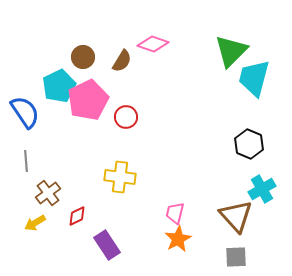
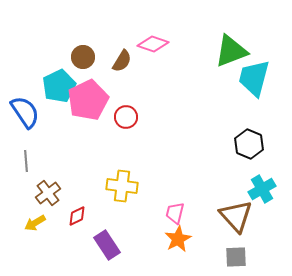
green triangle: rotated 24 degrees clockwise
yellow cross: moved 2 px right, 9 px down
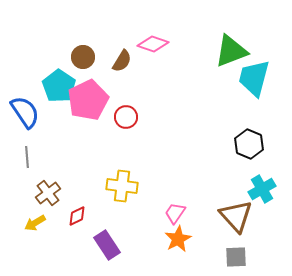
cyan pentagon: rotated 12 degrees counterclockwise
gray line: moved 1 px right, 4 px up
pink trapezoid: rotated 20 degrees clockwise
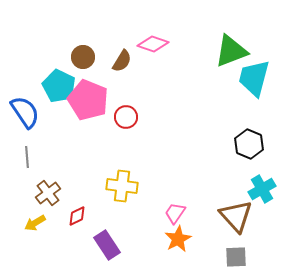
cyan pentagon: rotated 8 degrees counterclockwise
pink pentagon: rotated 24 degrees counterclockwise
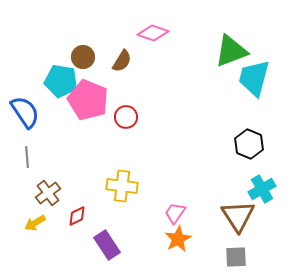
pink diamond: moved 11 px up
cyan pentagon: moved 2 px right, 5 px up; rotated 16 degrees counterclockwise
brown triangle: moved 2 px right; rotated 9 degrees clockwise
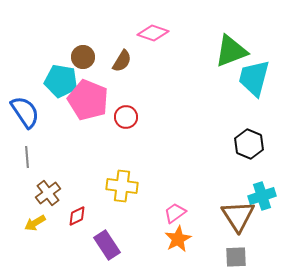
cyan cross: moved 7 px down; rotated 12 degrees clockwise
pink trapezoid: rotated 20 degrees clockwise
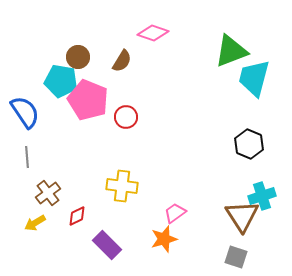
brown circle: moved 5 px left
brown triangle: moved 4 px right
orange star: moved 14 px left; rotated 12 degrees clockwise
purple rectangle: rotated 12 degrees counterclockwise
gray square: rotated 20 degrees clockwise
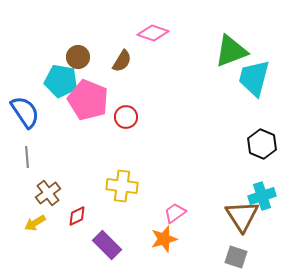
black hexagon: moved 13 px right
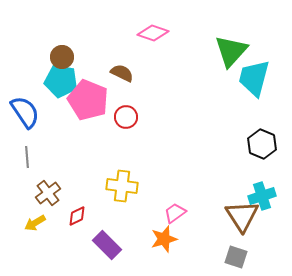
green triangle: rotated 27 degrees counterclockwise
brown circle: moved 16 px left
brown semicircle: moved 12 px down; rotated 95 degrees counterclockwise
